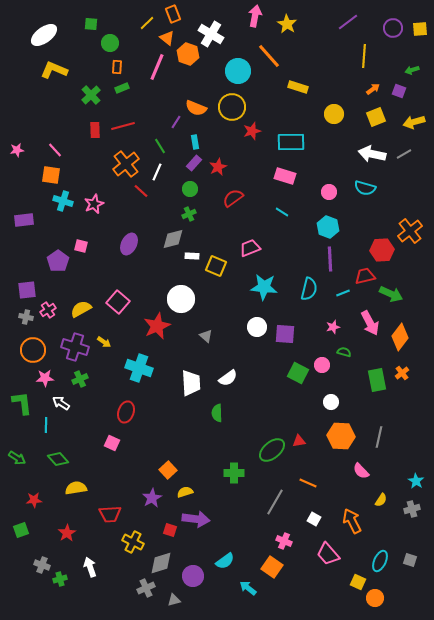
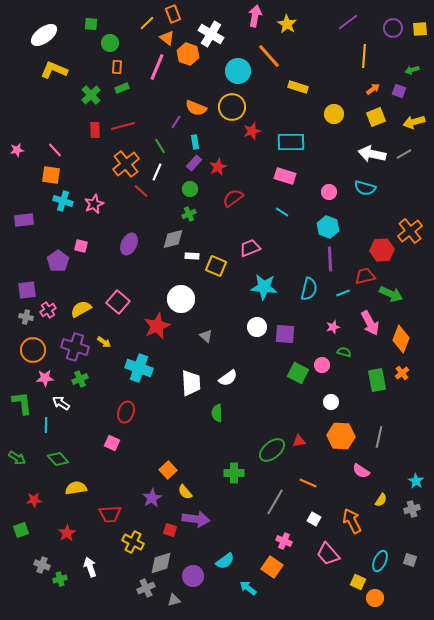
orange diamond at (400, 337): moved 1 px right, 2 px down; rotated 16 degrees counterclockwise
pink semicircle at (361, 471): rotated 12 degrees counterclockwise
yellow semicircle at (185, 492): rotated 112 degrees counterclockwise
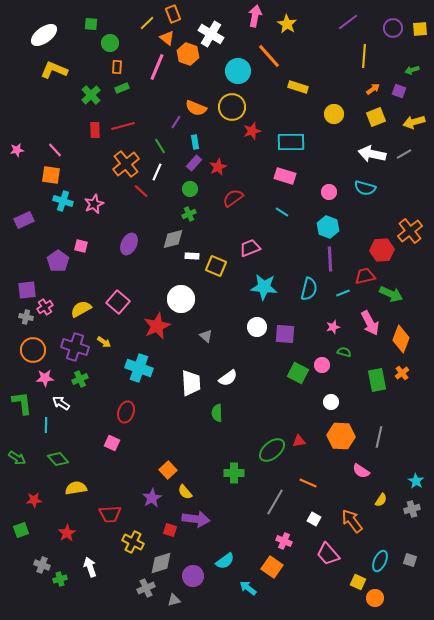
purple rectangle at (24, 220): rotated 18 degrees counterclockwise
pink cross at (48, 310): moved 3 px left, 3 px up
orange arrow at (352, 521): rotated 10 degrees counterclockwise
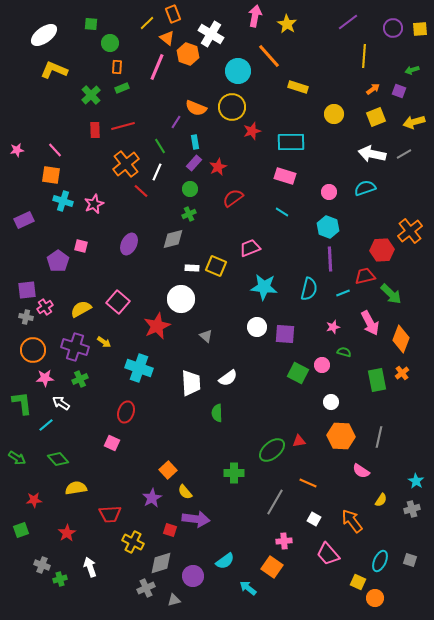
cyan semicircle at (365, 188): rotated 145 degrees clockwise
white rectangle at (192, 256): moved 12 px down
green arrow at (391, 294): rotated 20 degrees clockwise
cyan line at (46, 425): rotated 49 degrees clockwise
pink cross at (284, 541): rotated 28 degrees counterclockwise
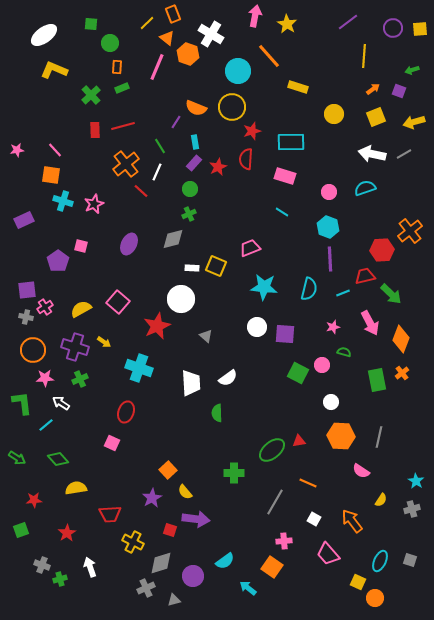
red semicircle at (233, 198): moved 13 px right, 39 px up; rotated 50 degrees counterclockwise
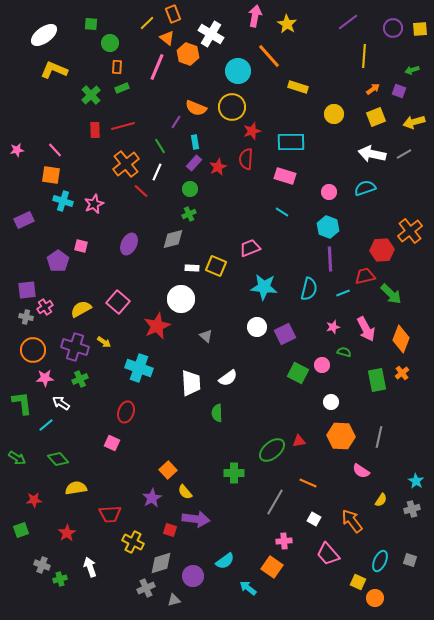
pink arrow at (370, 323): moved 4 px left, 6 px down
purple square at (285, 334): rotated 30 degrees counterclockwise
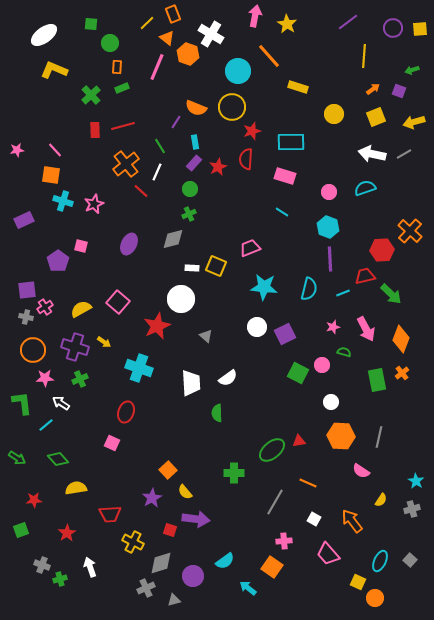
orange cross at (410, 231): rotated 10 degrees counterclockwise
gray square at (410, 560): rotated 24 degrees clockwise
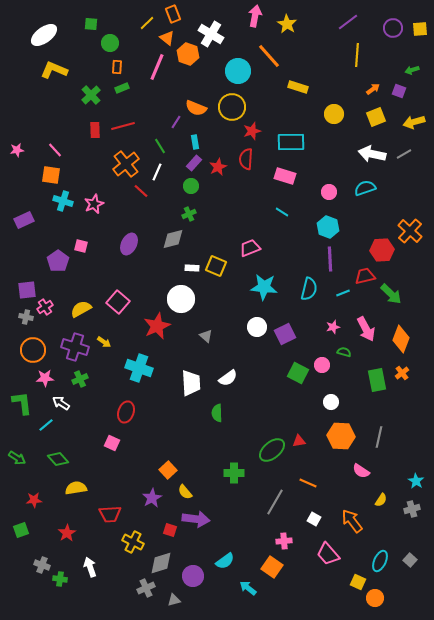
yellow line at (364, 56): moved 7 px left, 1 px up
green circle at (190, 189): moved 1 px right, 3 px up
green cross at (60, 579): rotated 24 degrees clockwise
